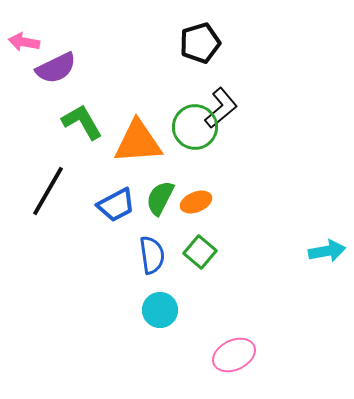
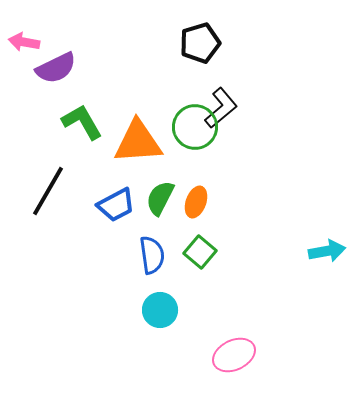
orange ellipse: rotated 48 degrees counterclockwise
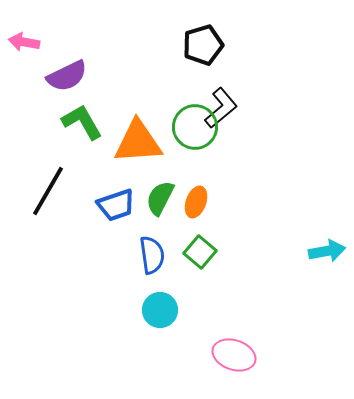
black pentagon: moved 3 px right, 2 px down
purple semicircle: moved 11 px right, 8 px down
blue trapezoid: rotated 9 degrees clockwise
pink ellipse: rotated 45 degrees clockwise
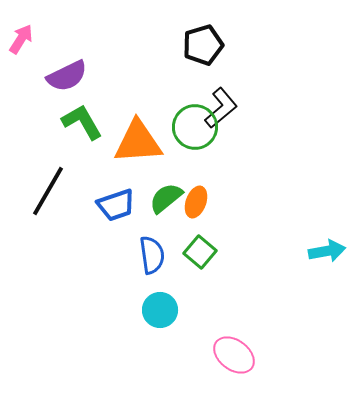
pink arrow: moved 3 px left, 3 px up; rotated 112 degrees clockwise
green semicircle: moved 6 px right; rotated 24 degrees clockwise
pink ellipse: rotated 18 degrees clockwise
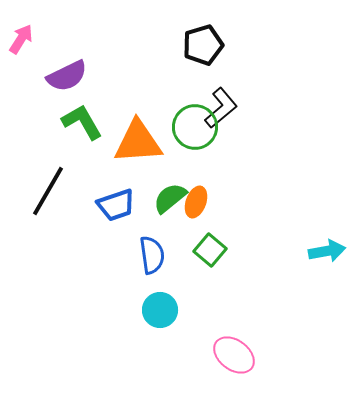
green semicircle: moved 4 px right
green square: moved 10 px right, 2 px up
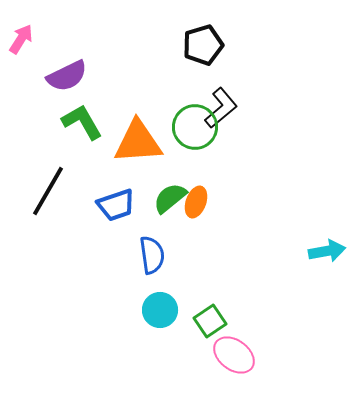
green square: moved 71 px down; rotated 16 degrees clockwise
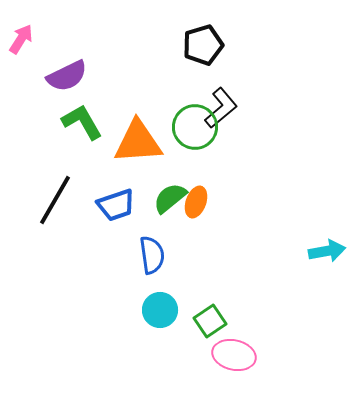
black line: moved 7 px right, 9 px down
pink ellipse: rotated 24 degrees counterclockwise
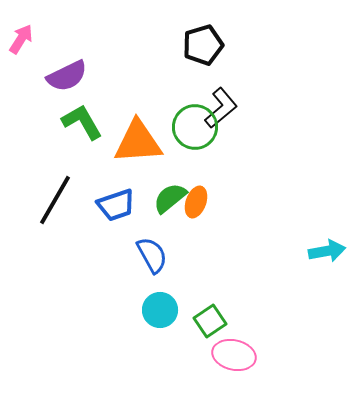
blue semicircle: rotated 21 degrees counterclockwise
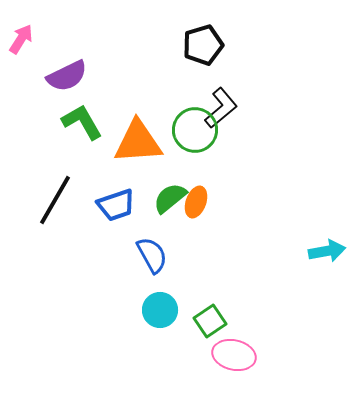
green circle: moved 3 px down
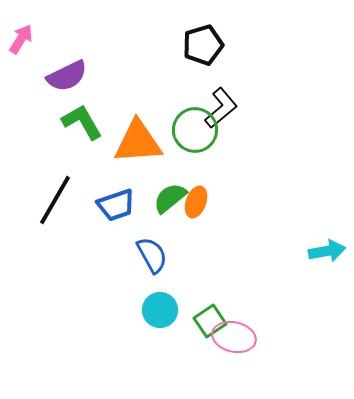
pink ellipse: moved 18 px up
